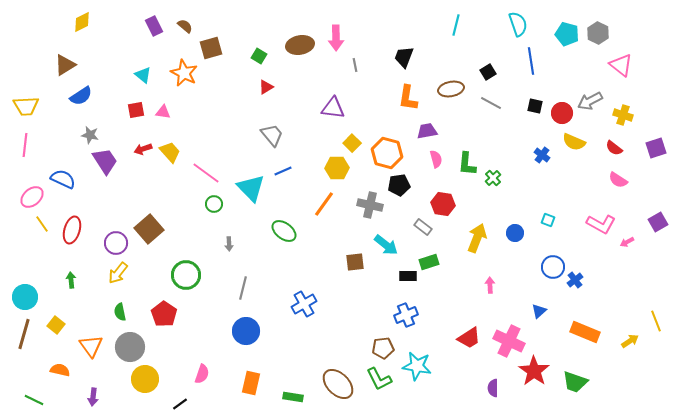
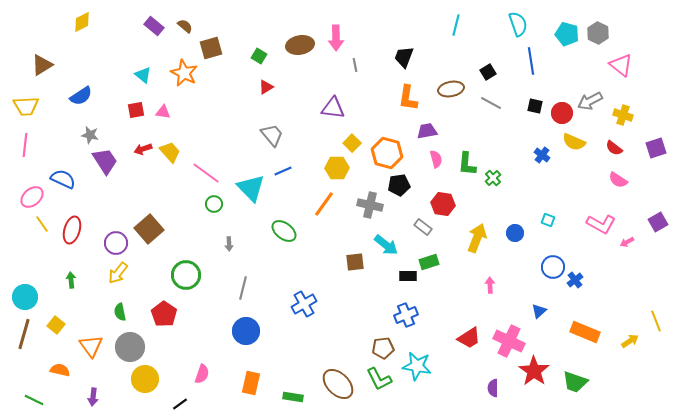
purple rectangle at (154, 26): rotated 24 degrees counterclockwise
brown triangle at (65, 65): moved 23 px left
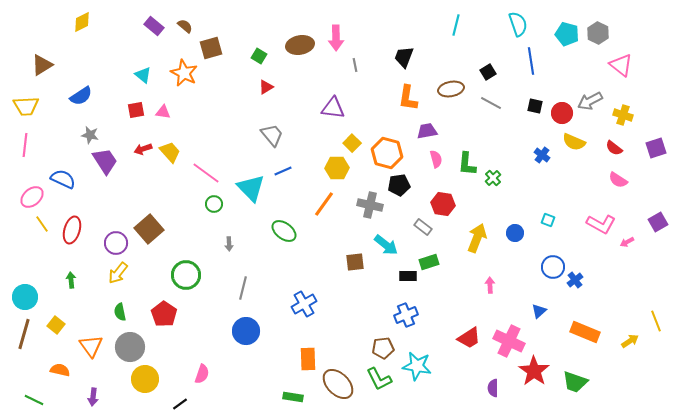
orange rectangle at (251, 383): moved 57 px right, 24 px up; rotated 15 degrees counterclockwise
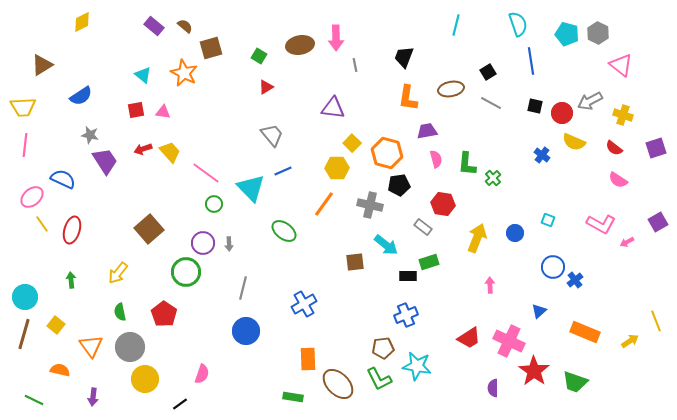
yellow trapezoid at (26, 106): moved 3 px left, 1 px down
purple circle at (116, 243): moved 87 px right
green circle at (186, 275): moved 3 px up
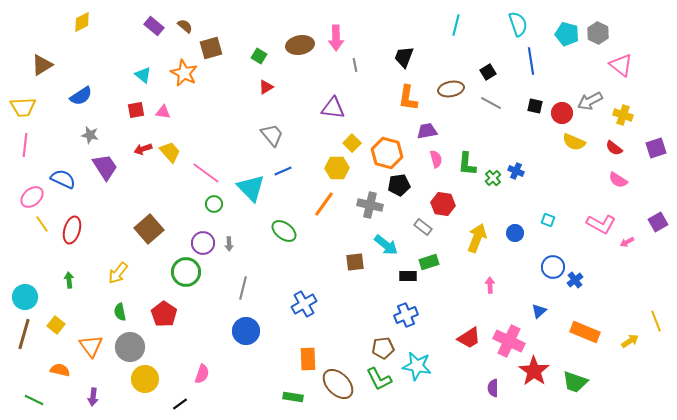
blue cross at (542, 155): moved 26 px left, 16 px down; rotated 14 degrees counterclockwise
purple trapezoid at (105, 161): moved 6 px down
green arrow at (71, 280): moved 2 px left
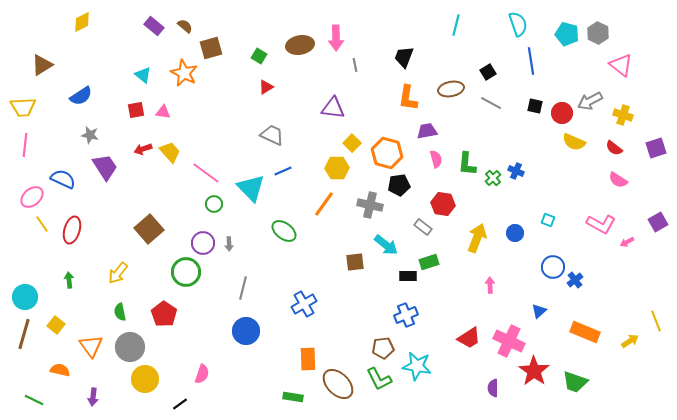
gray trapezoid at (272, 135): rotated 25 degrees counterclockwise
